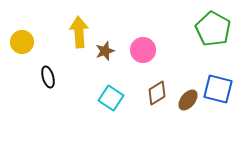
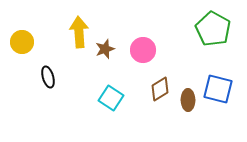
brown star: moved 2 px up
brown diamond: moved 3 px right, 4 px up
brown ellipse: rotated 40 degrees counterclockwise
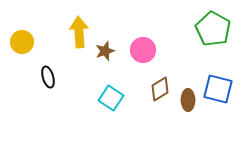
brown star: moved 2 px down
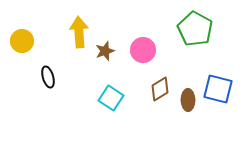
green pentagon: moved 18 px left
yellow circle: moved 1 px up
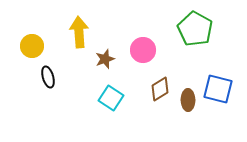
yellow circle: moved 10 px right, 5 px down
brown star: moved 8 px down
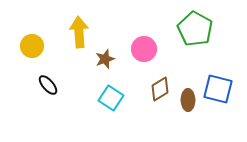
pink circle: moved 1 px right, 1 px up
black ellipse: moved 8 px down; rotated 25 degrees counterclockwise
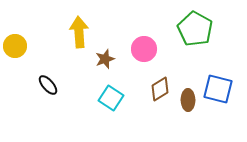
yellow circle: moved 17 px left
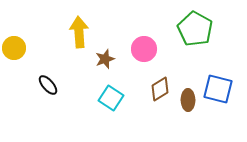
yellow circle: moved 1 px left, 2 px down
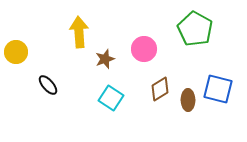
yellow circle: moved 2 px right, 4 px down
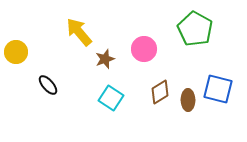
yellow arrow: rotated 36 degrees counterclockwise
brown diamond: moved 3 px down
